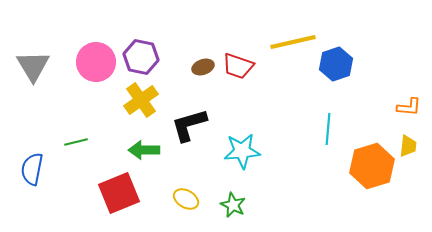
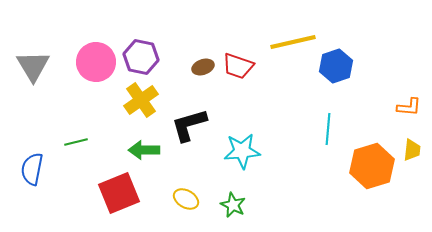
blue hexagon: moved 2 px down
yellow trapezoid: moved 4 px right, 4 px down
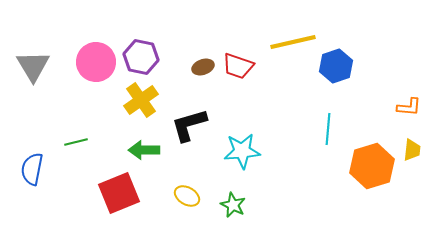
yellow ellipse: moved 1 px right, 3 px up
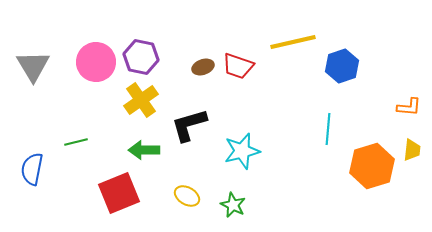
blue hexagon: moved 6 px right
cyan star: rotated 9 degrees counterclockwise
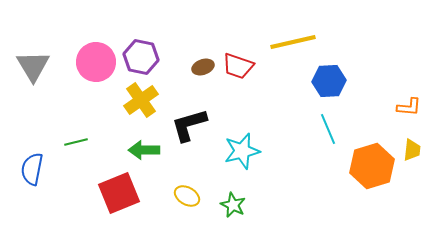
blue hexagon: moved 13 px left, 15 px down; rotated 16 degrees clockwise
cyan line: rotated 28 degrees counterclockwise
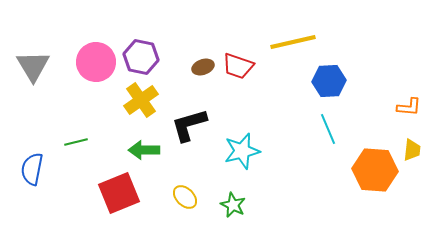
orange hexagon: moved 3 px right, 4 px down; rotated 21 degrees clockwise
yellow ellipse: moved 2 px left, 1 px down; rotated 15 degrees clockwise
